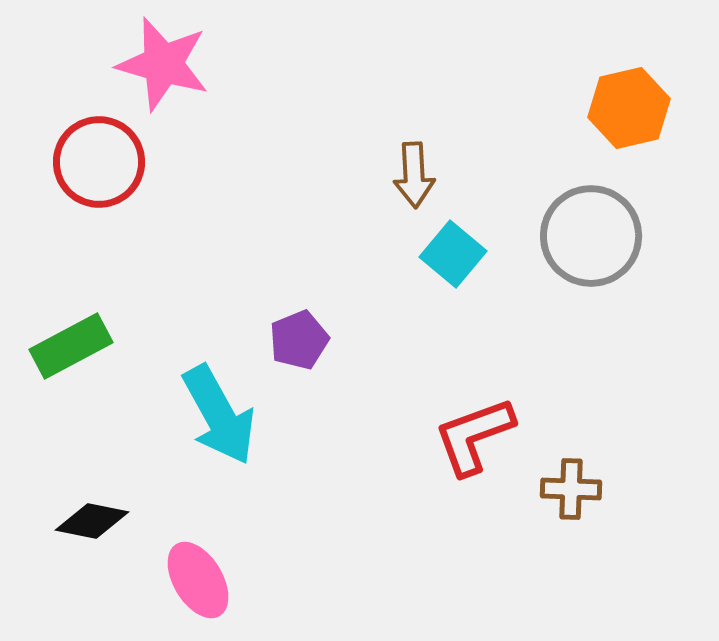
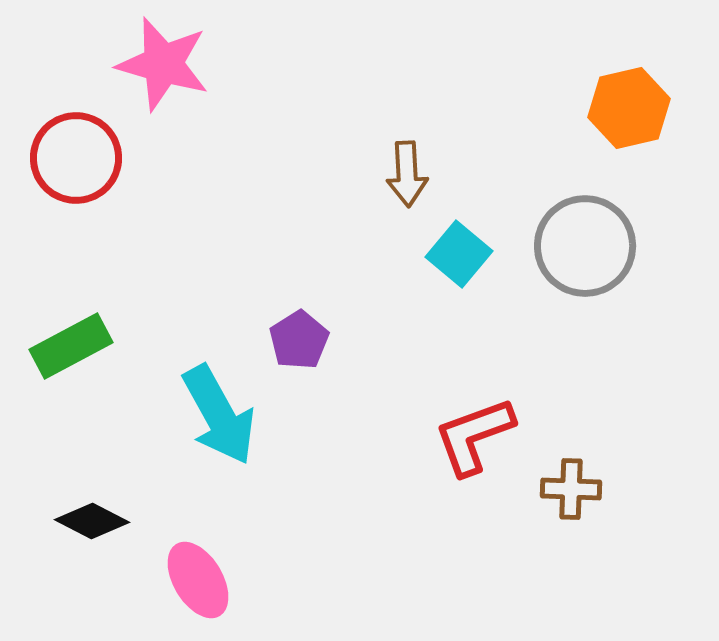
red circle: moved 23 px left, 4 px up
brown arrow: moved 7 px left, 1 px up
gray circle: moved 6 px left, 10 px down
cyan square: moved 6 px right
purple pentagon: rotated 10 degrees counterclockwise
black diamond: rotated 16 degrees clockwise
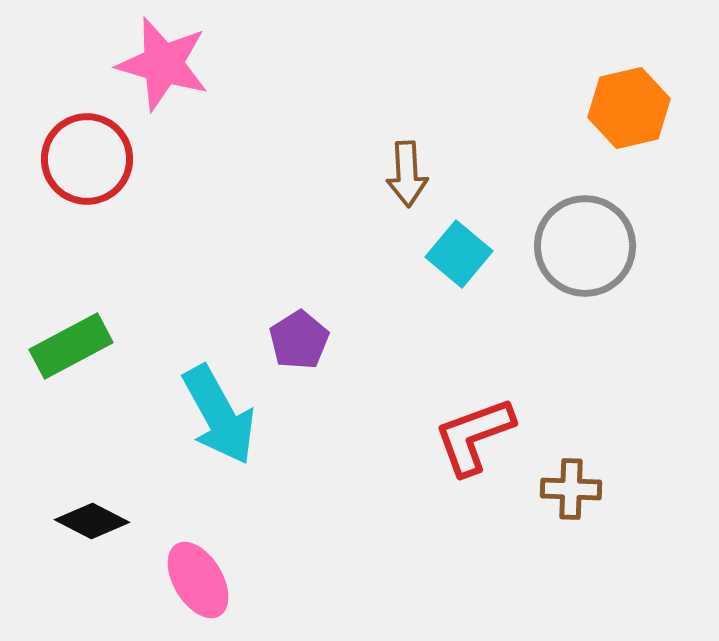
red circle: moved 11 px right, 1 px down
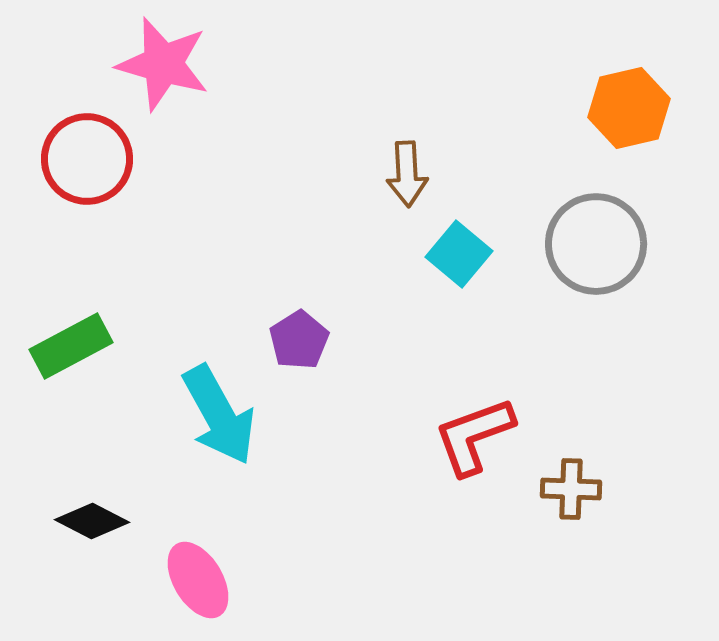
gray circle: moved 11 px right, 2 px up
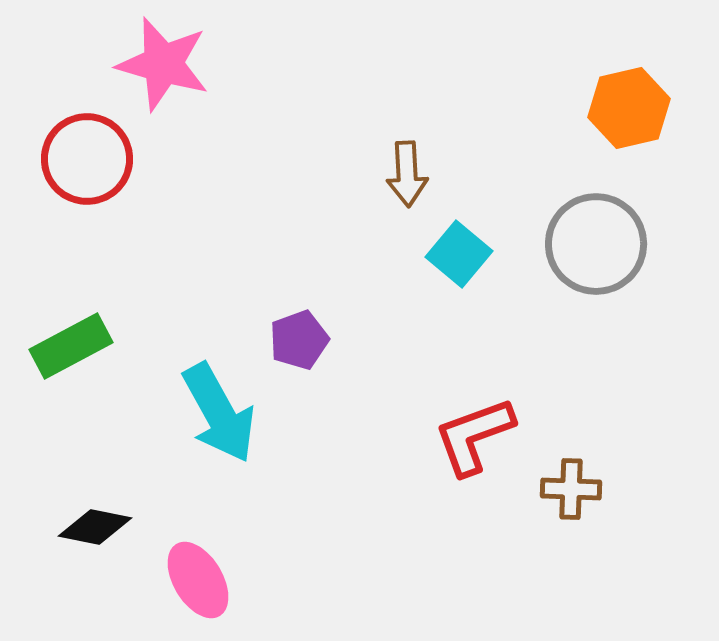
purple pentagon: rotated 12 degrees clockwise
cyan arrow: moved 2 px up
black diamond: moved 3 px right, 6 px down; rotated 16 degrees counterclockwise
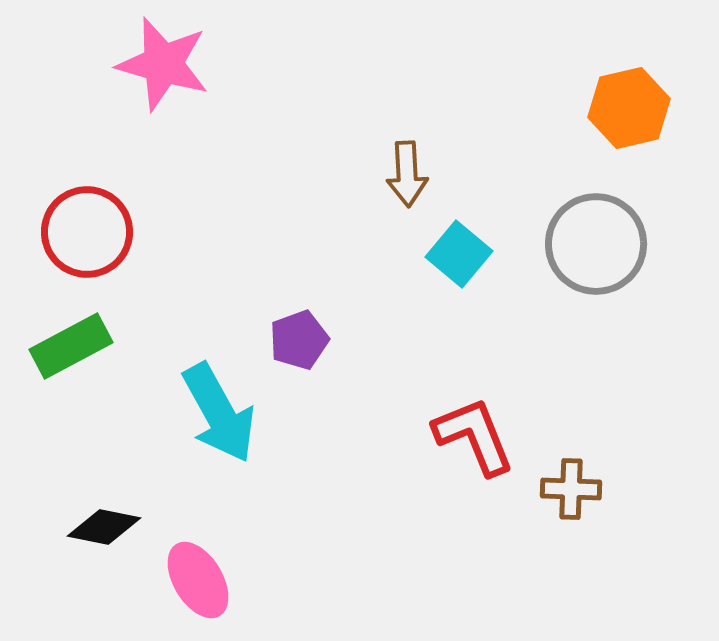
red circle: moved 73 px down
red L-shape: rotated 88 degrees clockwise
black diamond: moved 9 px right
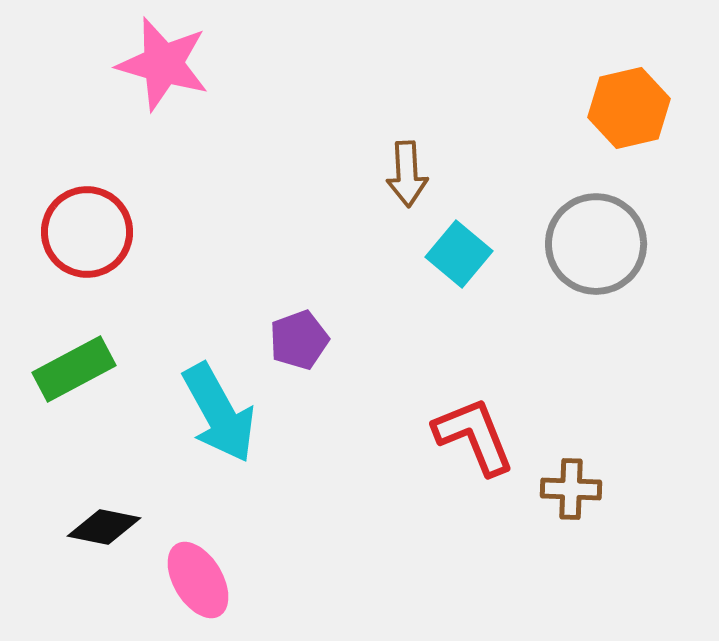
green rectangle: moved 3 px right, 23 px down
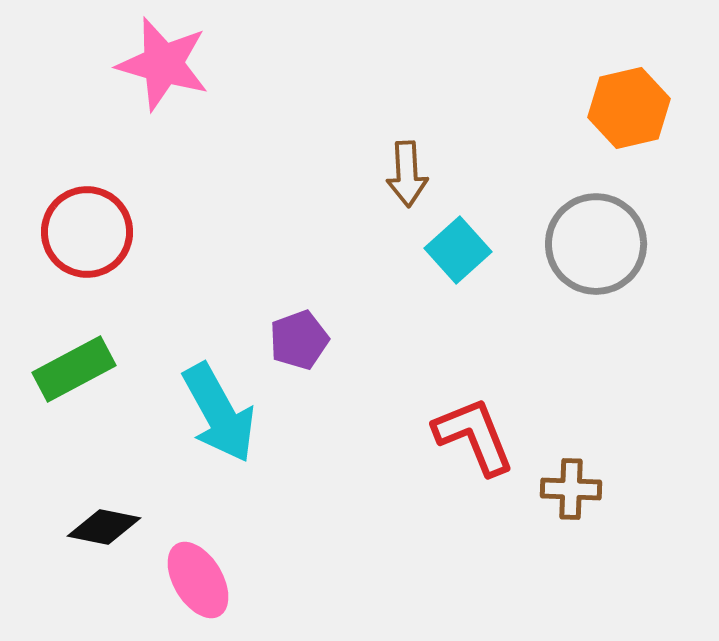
cyan square: moved 1 px left, 4 px up; rotated 8 degrees clockwise
